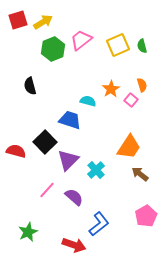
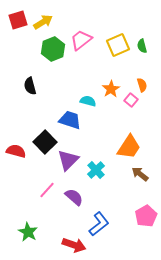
green star: rotated 18 degrees counterclockwise
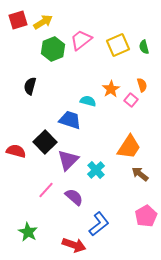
green semicircle: moved 2 px right, 1 px down
black semicircle: rotated 30 degrees clockwise
pink line: moved 1 px left
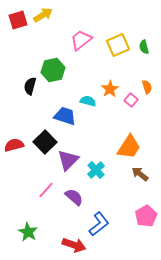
yellow arrow: moved 7 px up
green hexagon: moved 21 px down; rotated 10 degrees clockwise
orange semicircle: moved 5 px right, 2 px down
orange star: moved 1 px left
blue trapezoid: moved 5 px left, 4 px up
red semicircle: moved 2 px left, 6 px up; rotated 30 degrees counterclockwise
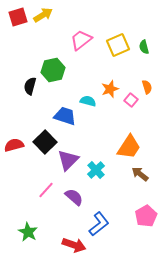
red square: moved 3 px up
orange star: rotated 12 degrees clockwise
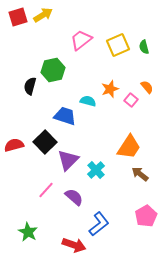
orange semicircle: rotated 24 degrees counterclockwise
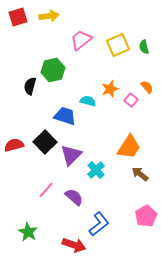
yellow arrow: moved 6 px right, 1 px down; rotated 24 degrees clockwise
purple triangle: moved 3 px right, 5 px up
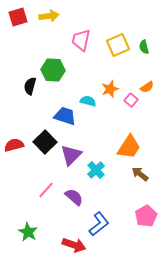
pink trapezoid: rotated 40 degrees counterclockwise
green hexagon: rotated 15 degrees clockwise
orange semicircle: rotated 96 degrees clockwise
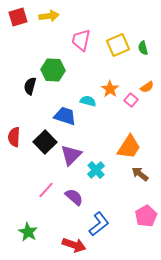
green semicircle: moved 1 px left, 1 px down
orange star: rotated 18 degrees counterclockwise
red semicircle: moved 8 px up; rotated 72 degrees counterclockwise
